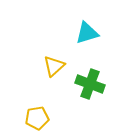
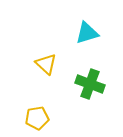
yellow triangle: moved 8 px left, 2 px up; rotated 35 degrees counterclockwise
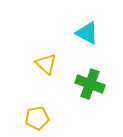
cyan triangle: rotated 45 degrees clockwise
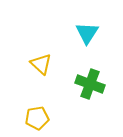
cyan triangle: rotated 35 degrees clockwise
yellow triangle: moved 5 px left
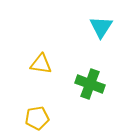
cyan triangle: moved 14 px right, 6 px up
yellow triangle: rotated 35 degrees counterclockwise
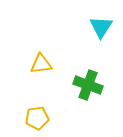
yellow triangle: rotated 15 degrees counterclockwise
green cross: moved 2 px left, 1 px down
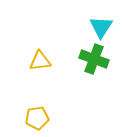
yellow triangle: moved 1 px left, 3 px up
green cross: moved 6 px right, 26 px up
